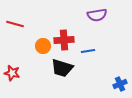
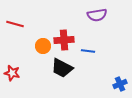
blue line: rotated 16 degrees clockwise
black trapezoid: rotated 10 degrees clockwise
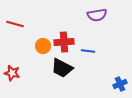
red cross: moved 2 px down
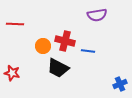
red line: rotated 12 degrees counterclockwise
red cross: moved 1 px right, 1 px up; rotated 18 degrees clockwise
black trapezoid: moved 4 px left
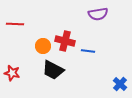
purple semicircle: moved 1 px right, 1 px up
black trapezoid: moved 5 px left, 2 px down
blue cross: rotated 24 degrees counterclockwise
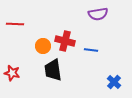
blue line: moved 3 px right, 1 px up
black trapezoid: rotated 55 degrees clockwise
blue cross: moved 6 px left, 2 px up
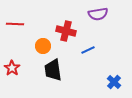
red cross: moved 1 px right, 10 px up
blue line: moved 3 px left; rotated 32 degrees counterclockwise
red star: moved 5 px up; rotated 21 degrees clockwise
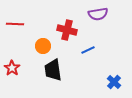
red cross: moved 1 px right, 1 px up
